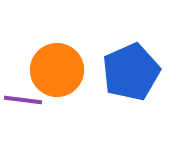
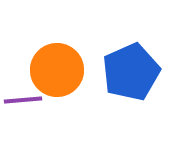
purple line: rotated 12 degrees counterclockwise
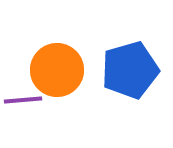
blue pentagon: moved 1 px left, 2 px up; rotated 8 degrees clockwise
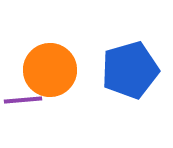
orange circle: moved 7 px left
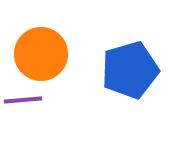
orange circle: moved 9 px left, 16 px up
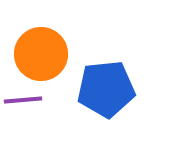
blue pentagon: moved 24 px left, 19 px down; rotated 10 degrees clockwise
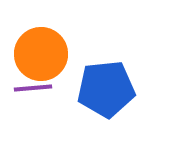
purple line: moved 10 px right, 12 px up
